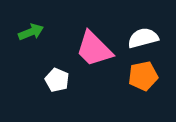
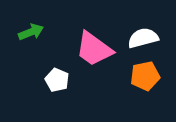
pink trapezoid: rotated 9 degrees counterclockwise
orange pentagon: moved 2 px right
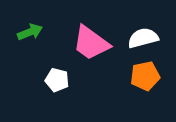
green arrow: moved 1 px left
pink trapezoid: moved 3 px left, 6 px up
white pentagon: rotated 10 degrees counterclockwise
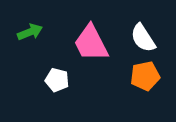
white semicircle: rotated 108 degrees counterclockwise
pink trapezoid: rotated 27 degrees clockwise
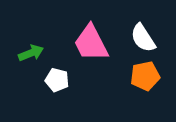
green arrow: moved 1 px right, 21 px down
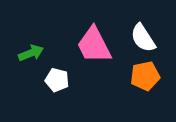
pink trapezoid: moved 3 px right, 2 px down
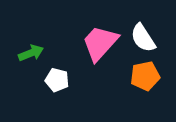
pink trapezoid: moved 6 px right, 2 px up; rotated 69 degrees clockwise
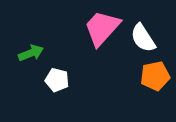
pink trapezoid: moved 2 px right, 15 px up
orange pentagon: moved 10 px right
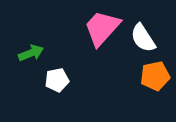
white pentagon: rotated 25 degrees counterclockwise
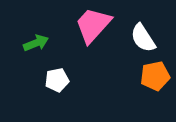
pink trapezoid: moved 9 px left, 3 px up
green arrow: moved 5 px right, 10 px up
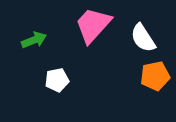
green arrow: moved 2 px left, 3 px up
